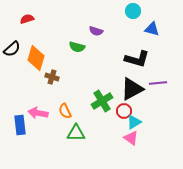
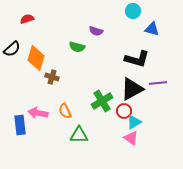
green triangle: moved 3 px right, 2 px down
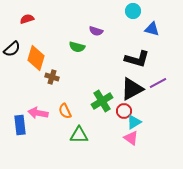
purple line: rotated 24 degrees counterclockwise
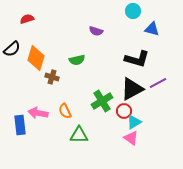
green semicircle: moved 13 px down; rotated 28 degrees counterclockwise
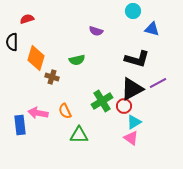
black semicircle: moved 7 px up; rotated 132 degrees clockwise
red circle: moved 5 px up
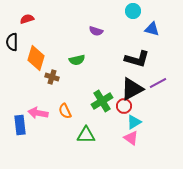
green triangle: moved 7 px right
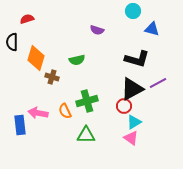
purple semicircle: moved 1 px right, 1 px up
green cross: moved 15 px left; rotated 15 degrees clockwise
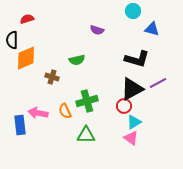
black semicircle: moved 2 px up
orange diamond: moved 10 px left; rotated 50 degrees clockwise
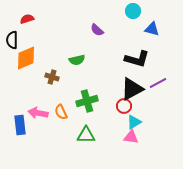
purple semicircle: rotated 24 degrees clockwise
orange semicircle: moved 4 px left, 1 px down
pink triangle: moved 1 px up; rotated 28 degrees counterclockwise
